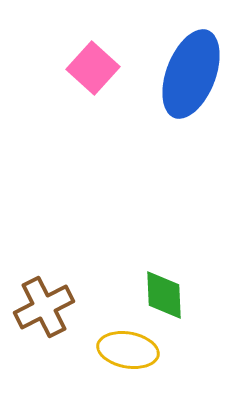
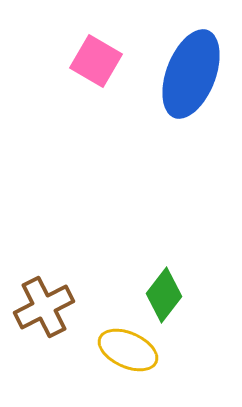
pink square: moved 3 px right, 7 px up; rotated 12 degrees counterclockwise
green diamond: rotated 40 degrees clockwise
yellow ellipse: rotated 14 degrees clockwise
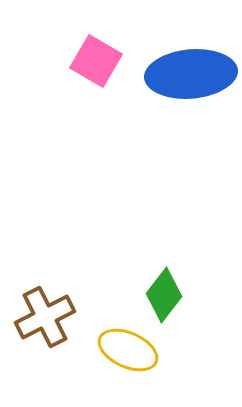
blue ellipse: rotated 64 degrees clockwise
brown cross: moved 1 px right, 10 px down
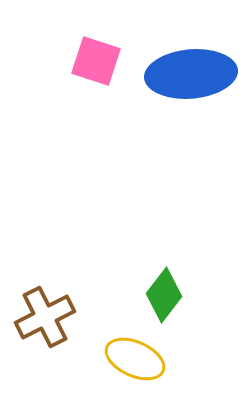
pink square: rotated 12 degrees counterclockwise
yellow ellipse: moved 7 px right, 9 px down
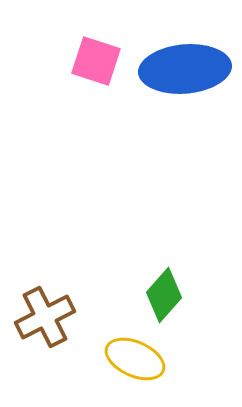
blue ellipse: moved 6 px left, 5 px up
green diamond: rotated 4 degrees clockwise
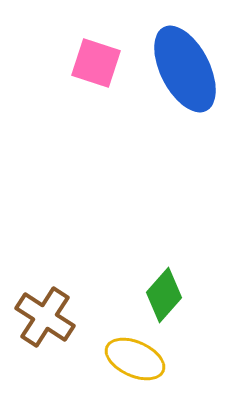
pink square: moved 2 px down
blue ellipse: rotated 68 degrees clockwise
brown cross: rotated 30 degrees counterclockwise
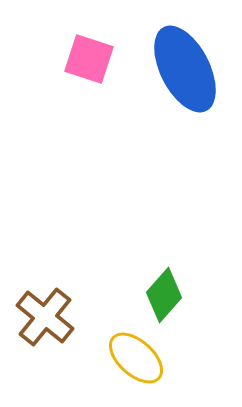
pink square: moved 7 px left, 4 px up
brown cross: rotated 6 degrees clockwise
yellow ellipse: moved 1 px right, 1 px up; rotated 18 degrees clockwise
